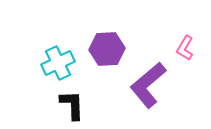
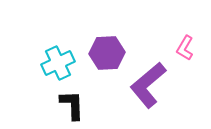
purple hexagon: moved 4 px down
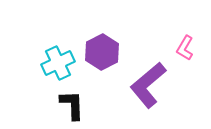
purple hexagon: moved 5 px left, 1 px up; rotated 24 degrees counterclockwise
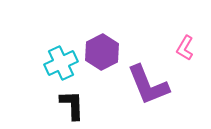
cyan cross: moved 3 px right
purple L-shape: rotated 72 degrees counterclockwise
